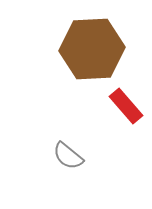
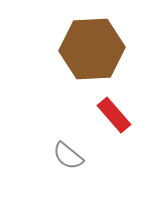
red rectangle: moved 12 px left, 9 px down
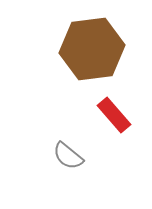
brown hexagon: rotated 4 degrees counterclockwise
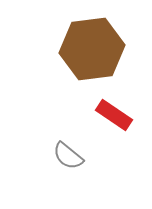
red rectangle: rotated 15 degrees counterclockwise
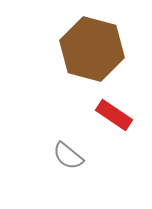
brown hexagon: rotated 22 degrees clockwise
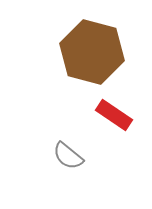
brown hexagon: moved 3 px down
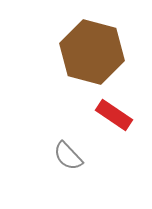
gray semicircle: rotated 8 degrees clockwise
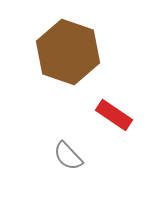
brown hexagon: moved 24 px left; rotated 4 degrees clockwise
